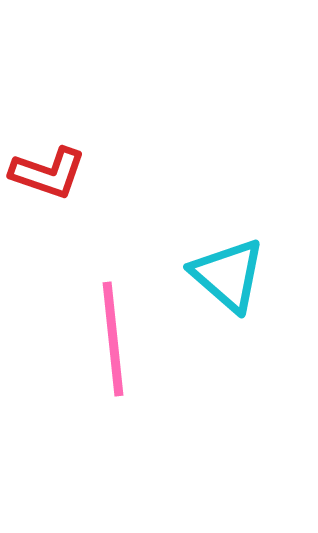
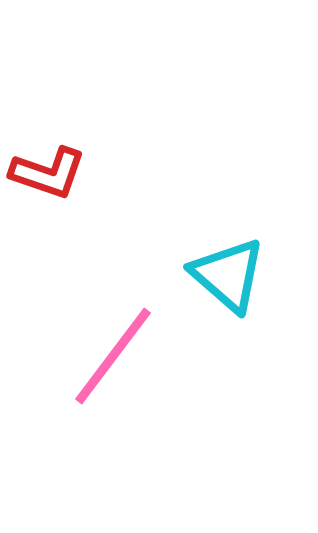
pink line: moved 17 px down; rotated 43 degrees clockwise
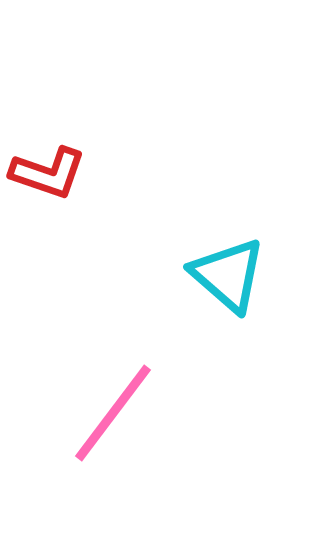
pink line: moved 57 px down
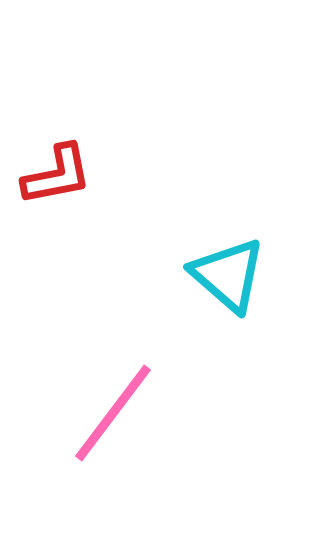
red L-shape: moved 9 px right, 2 px down; rotated 30 degrees counterclockwise
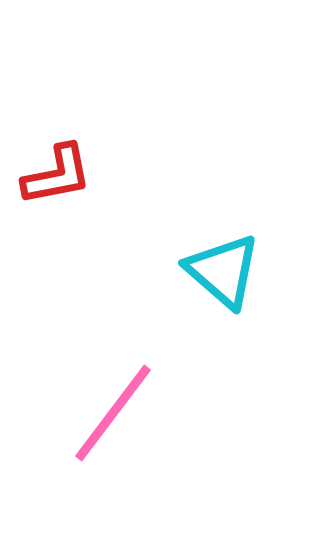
cyan triangle: moved 5 px left, 4 px up
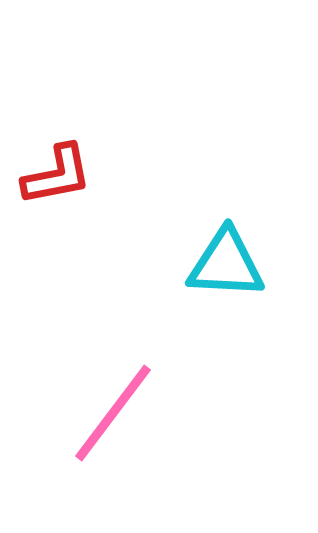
cyan triangle: moved 3 px right, 7 px up; rotated 38 degrees counterclockwise
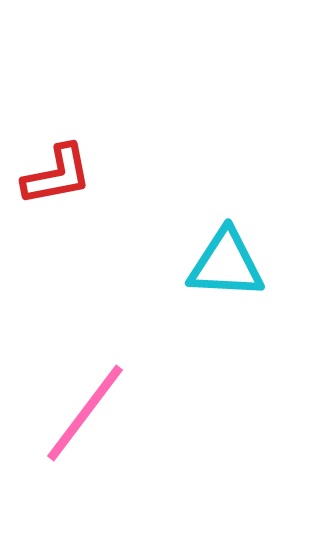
pink line: moved 28 px left
